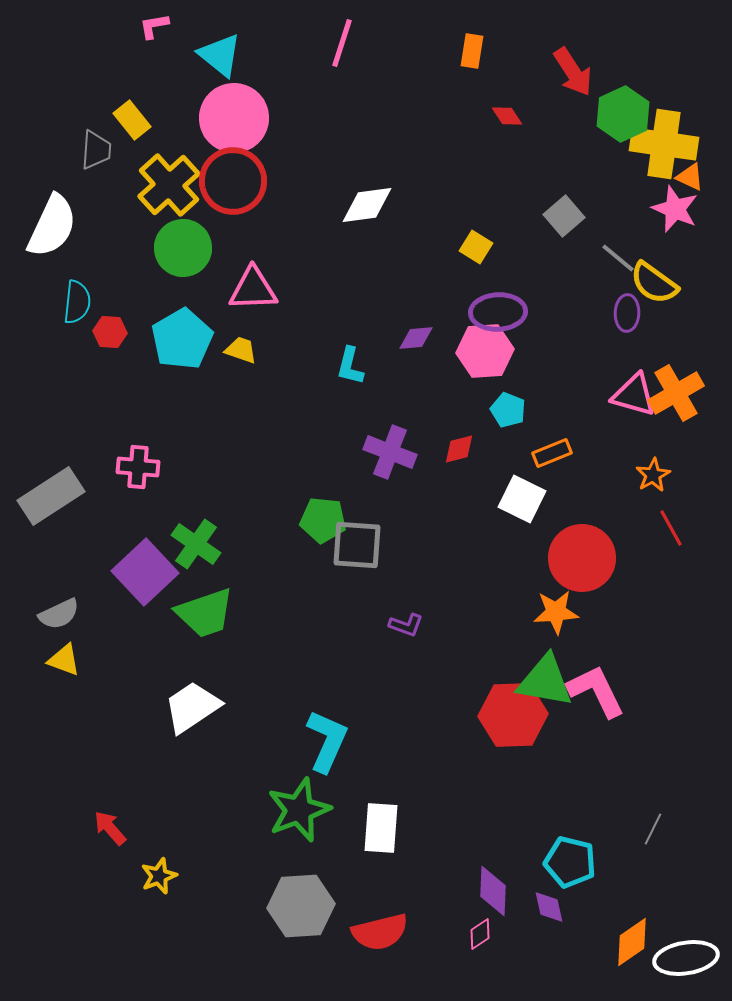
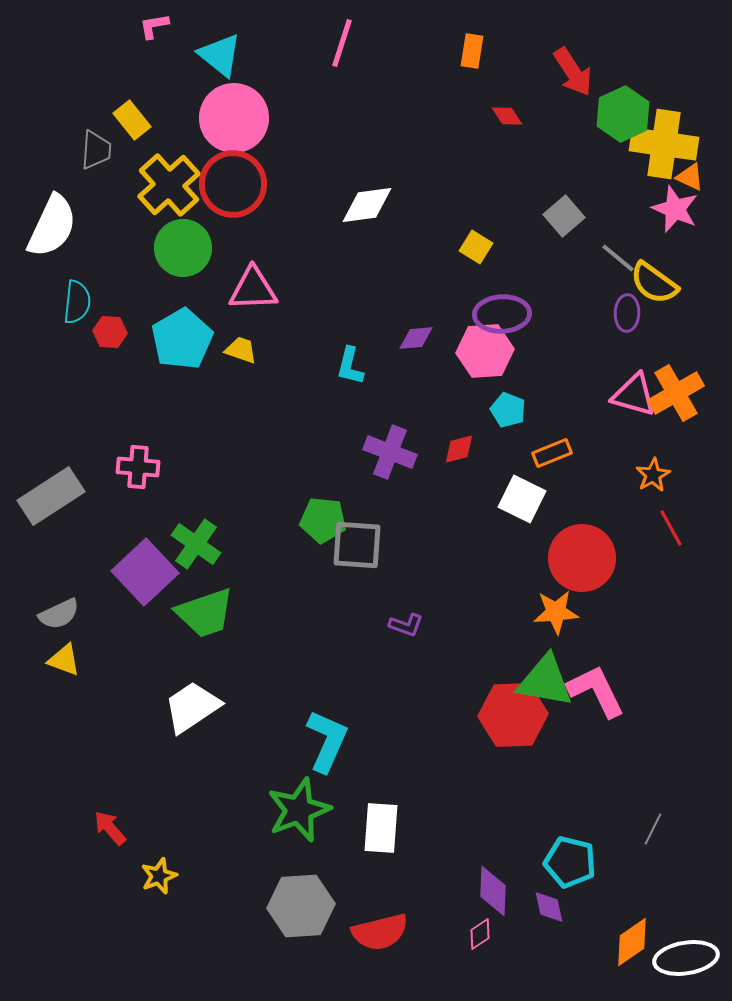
red circle at (233, 181): moved 3 px down
purple ellipse at (498, 312): moved 4 px right, 2 px down
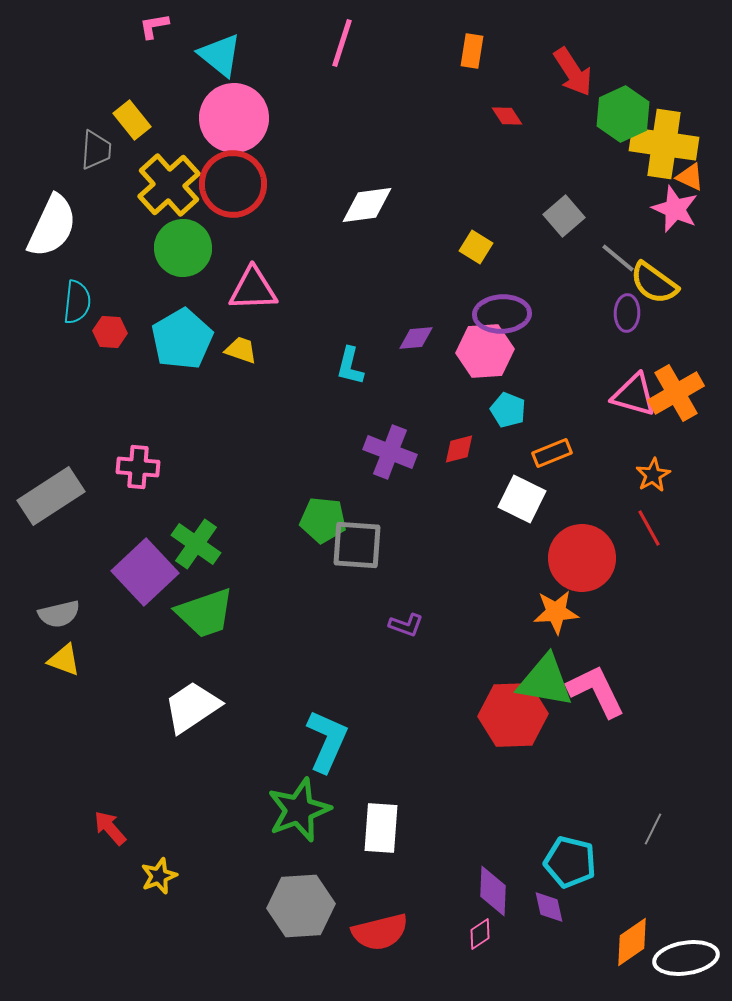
red line at (671, 528): moved 22 px left
gray semicircle at (59, 614): rotated 12 degrees clockwise
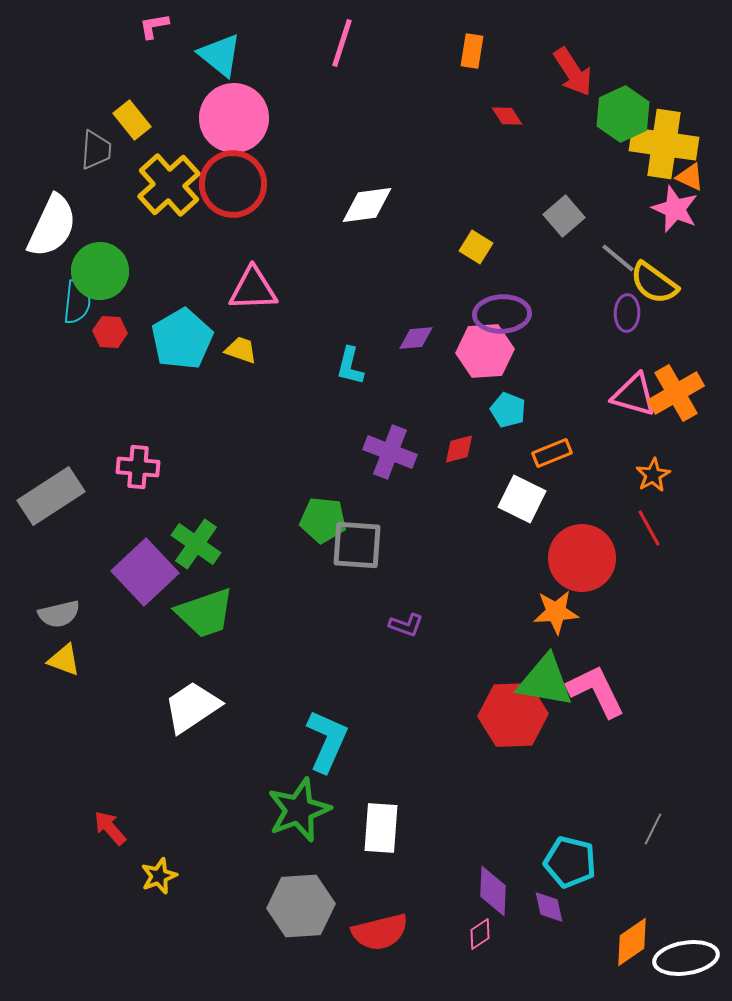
green circle at (183, 248): moved 83 px left, 23 px down
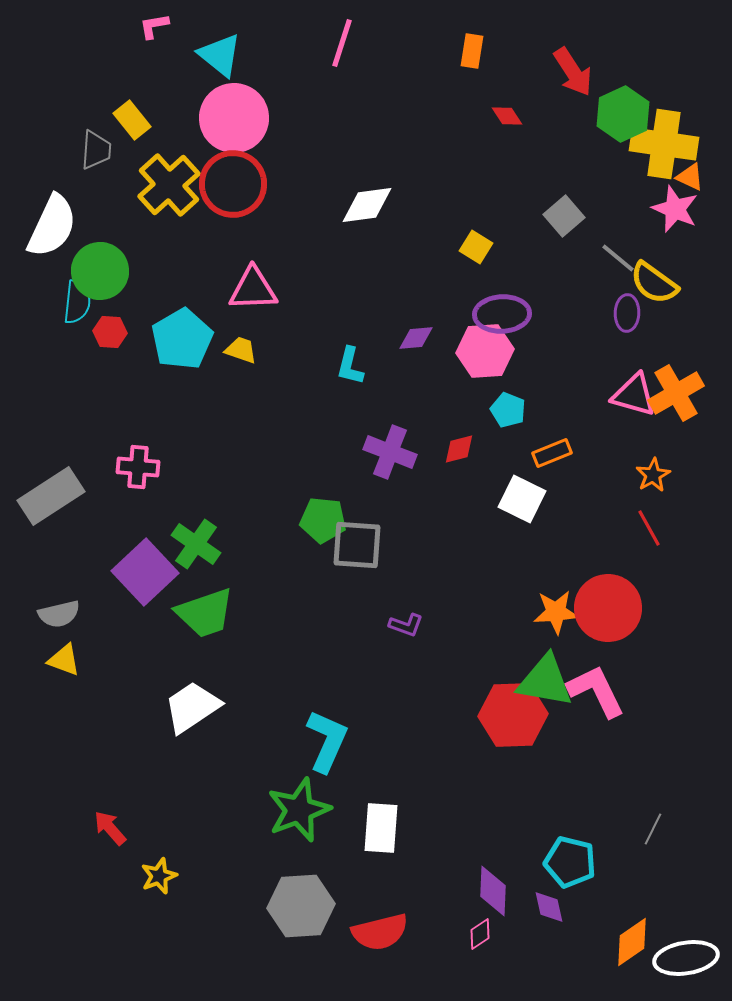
red circle at (582, 558): moved 26 px right, 50 px down
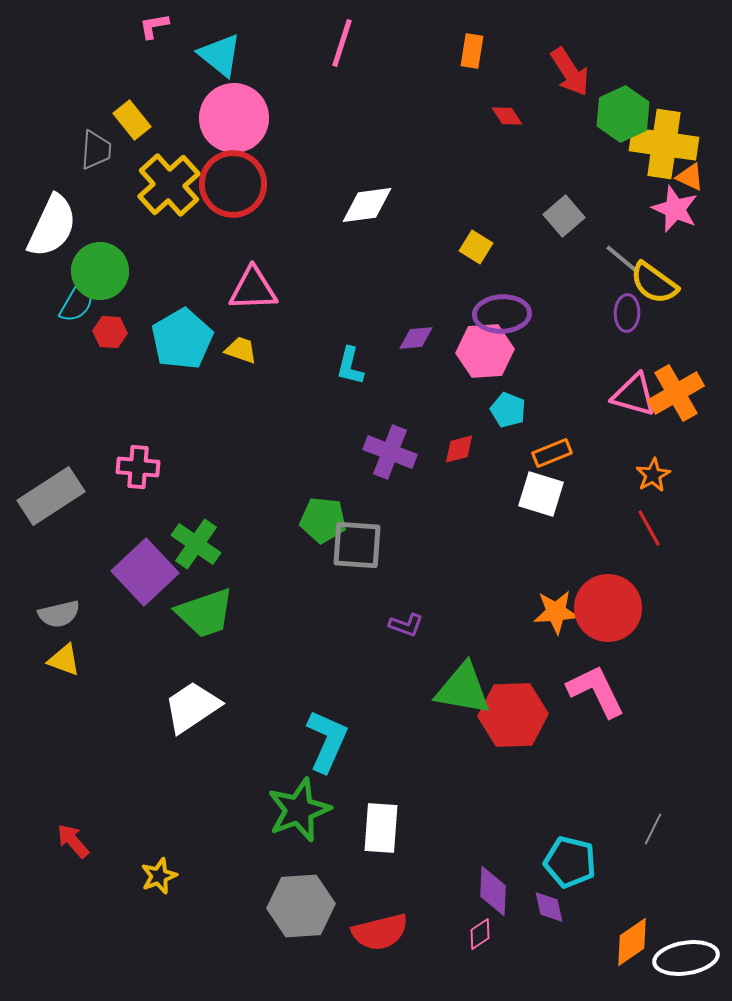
red arrow at (573, 72): moved 3 px left
gray line at (618, 258): moved 4 px right, 1 px down
cyan semicircle at (77, 302): rotated 24 degrees clockwise
white square at (522, 499): moved 19 px right, 5 px up; rotated 9 degrees counterclockwise
green triangle at (545, 681): moved 82 px left, 8 px down
red arrow at (110, 828): moved 37 px left, 13 px down
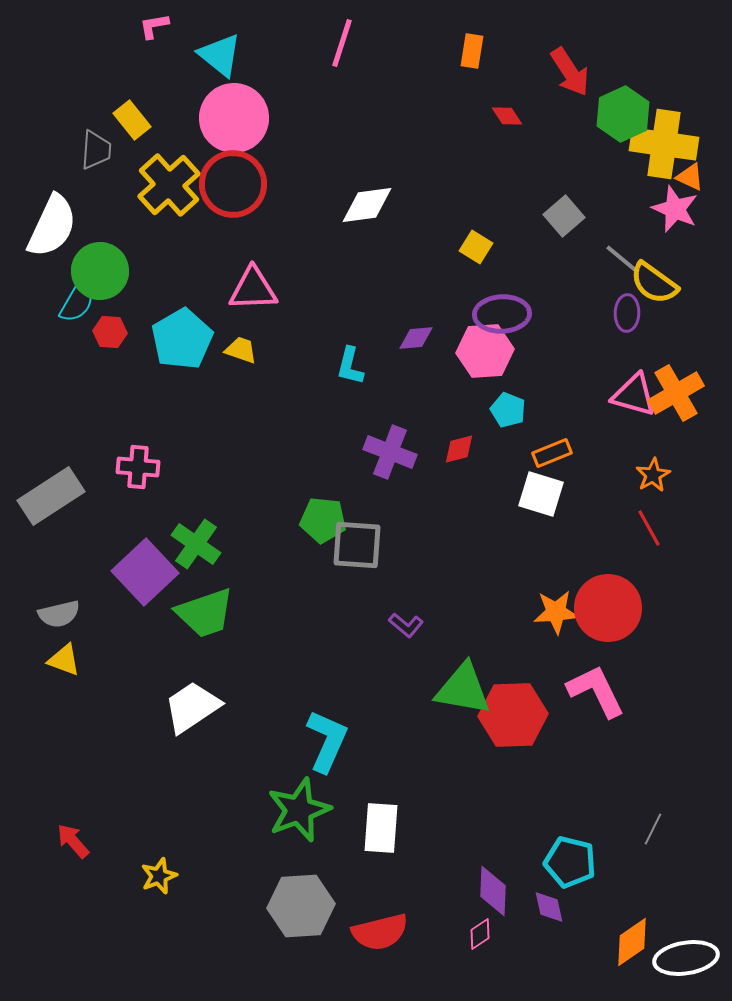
purple L-shape at (406, 625): rotated 20 degrees clockwise
